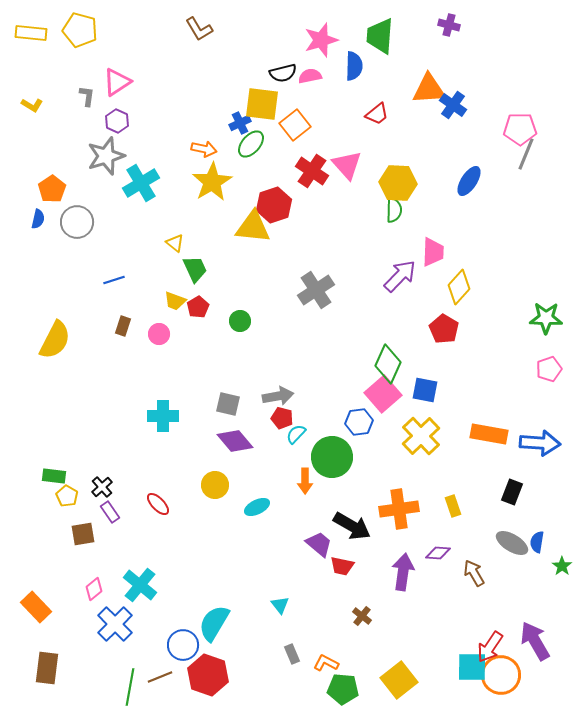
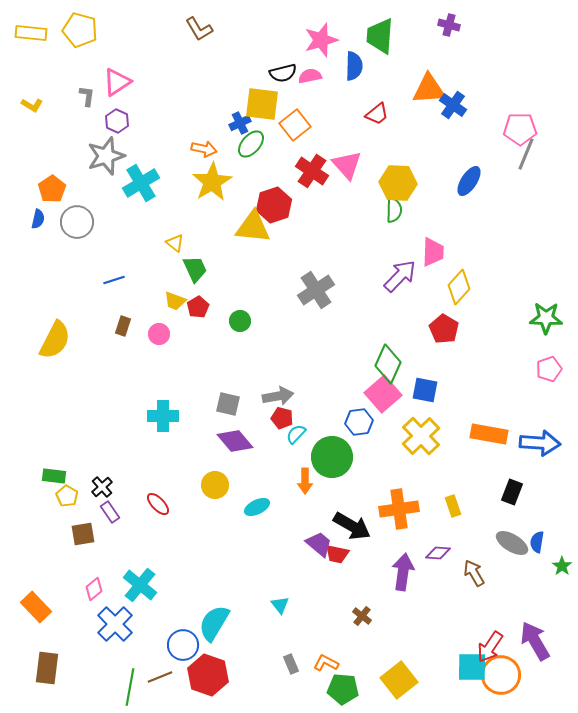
red trapezoid at (342, 566): moved 5 px left, 12 px up
gray rectangle at (292, 654): moved 1 px left, 10 px down
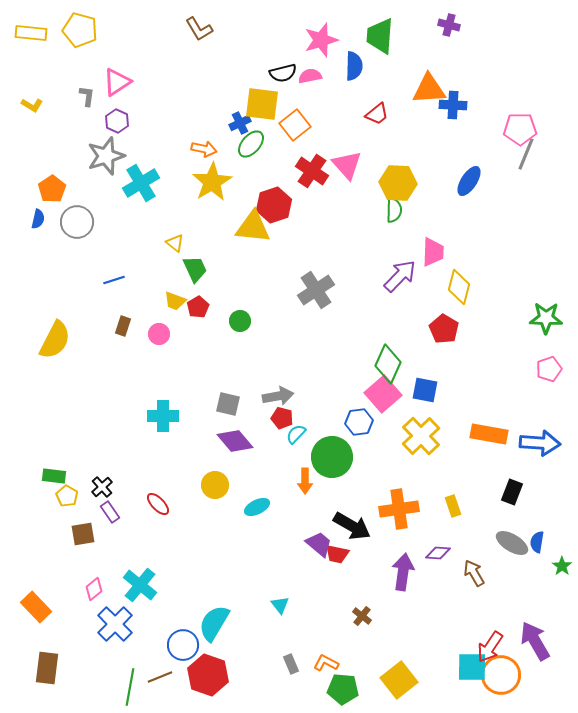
blue cross at (453, 105): rotated 32 degrees counterclockwise
yellow diamond at (459, 287): rotated 28 degrees counterclockwise
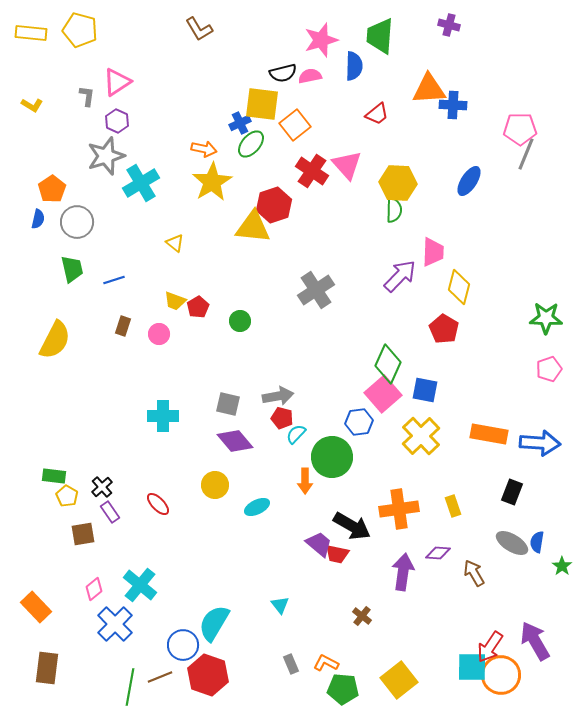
green trapezoid at (195, 269): moved 123 px left; rotated 12 degrees clockwise
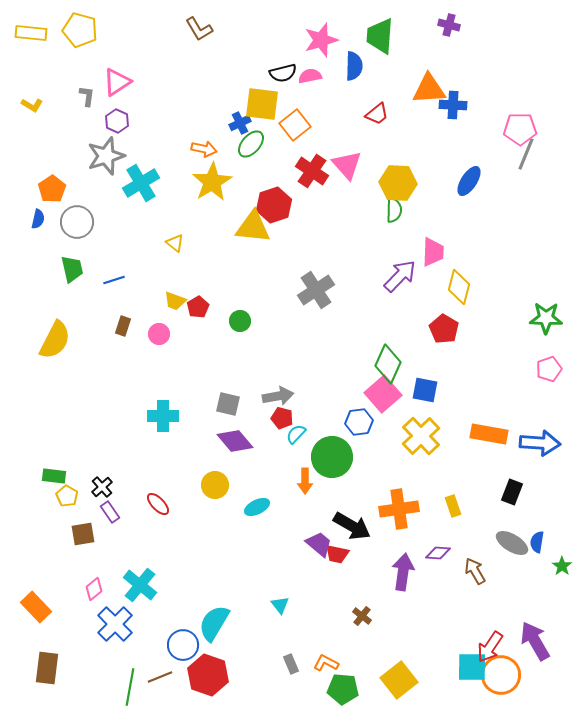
brown arrow at (474, 573): moved 1 px right, 2 px up
